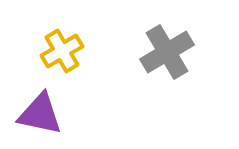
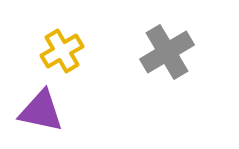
purple triangle: moved 1 px right, 3 px up
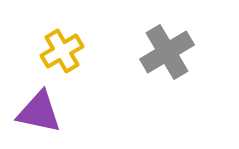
purple triangle: moved 2 px left, 1 px down
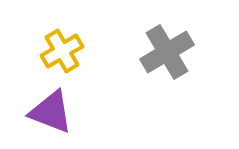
purple triangle: moved 12 px right; rotated 9 degrees clockwise
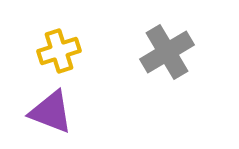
yellow cross: moved 3 px left; rotated 12 degrees clockwise
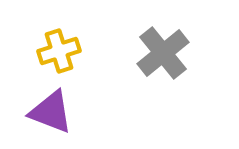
gray cross: moved 4 px left, 1 px down; rotated 8 degrees counterclockwise
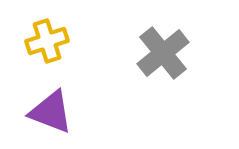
yellow cross: moved 12 px left, 10 px up
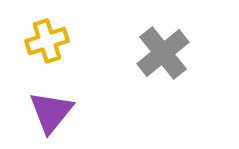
purple triangle: rotated 48 degrees clockwise
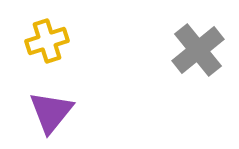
gray cross: moved 35 px right, 3 px up
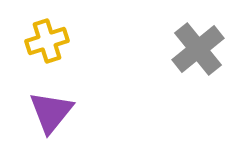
gray cross: moved 1 px up
